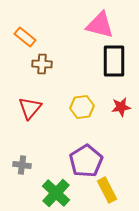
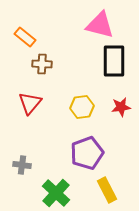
red triangle: moved 5 px up
purple pentagon: moved 1 px right, 8 px up; rotated 12 degrees clockwise
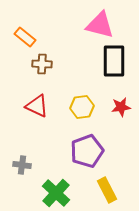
red triangle: moved 7 px right, 3 px down; rotated 45 degrees counterclockwise
purple pentagon: moved 2 px up
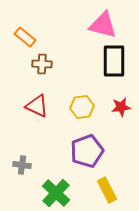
pink triangle: moved 3 px right
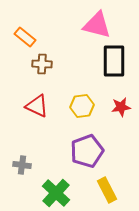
pink triangle: moved 6 px left
yellow hexagon: moved 1 px up
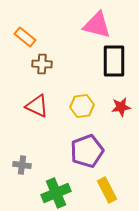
green cross: rotated 24 degrees clockwise
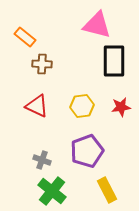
gray cross: moved 20 px right, 5 px up; rotated 12 degrees clockwise
green cross: moved 4 px left, 2 px up; rotated 28 degrees counterclockwise
